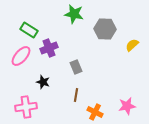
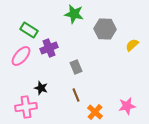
black star: moved 2 px left, 6 px down
brown line: rotated 32 degrees counterclockwise
orange cross: rotated 14 degrees clockwise
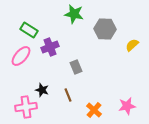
purple cross: moved 1 px right, 1 px up
black star: moved 1 px right, 2 px down
brown line: moved 8 px left
orange cross: moved 1 px left, 2 px up
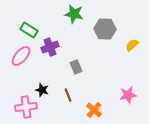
pink star: moved 1 px right, 11 px up
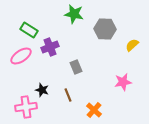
pink ellipse: rotated 15 degrees clockwise
pink star: moved 5 px left, 13 px up
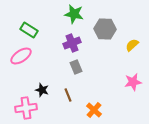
purple cross: moved 22 px right, 4 px up
pink star: moved 10 px right
pink cross: moved 1 px down
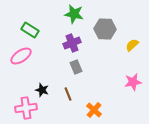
green rectangle: moved 1 px right
brown line: moved 1 px up
